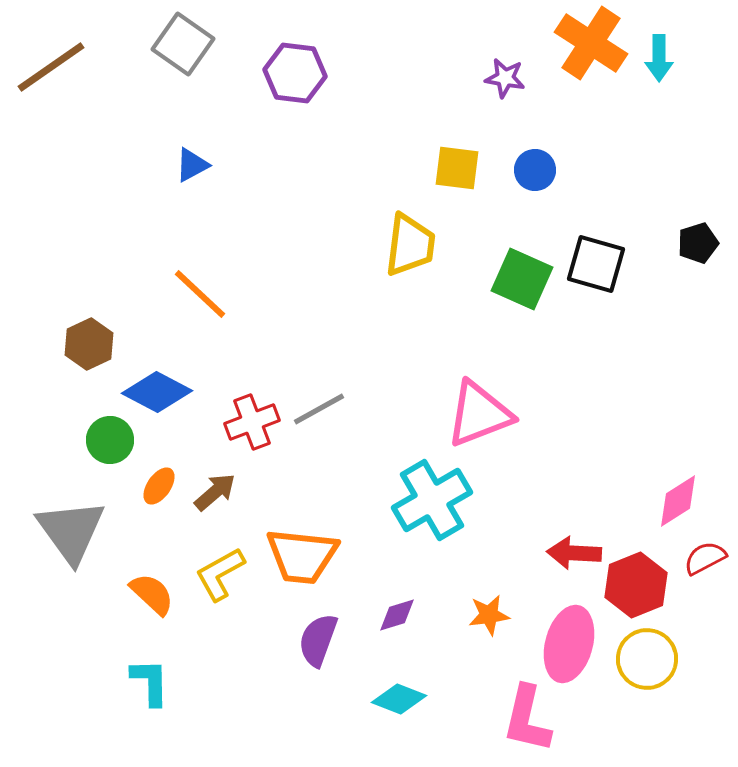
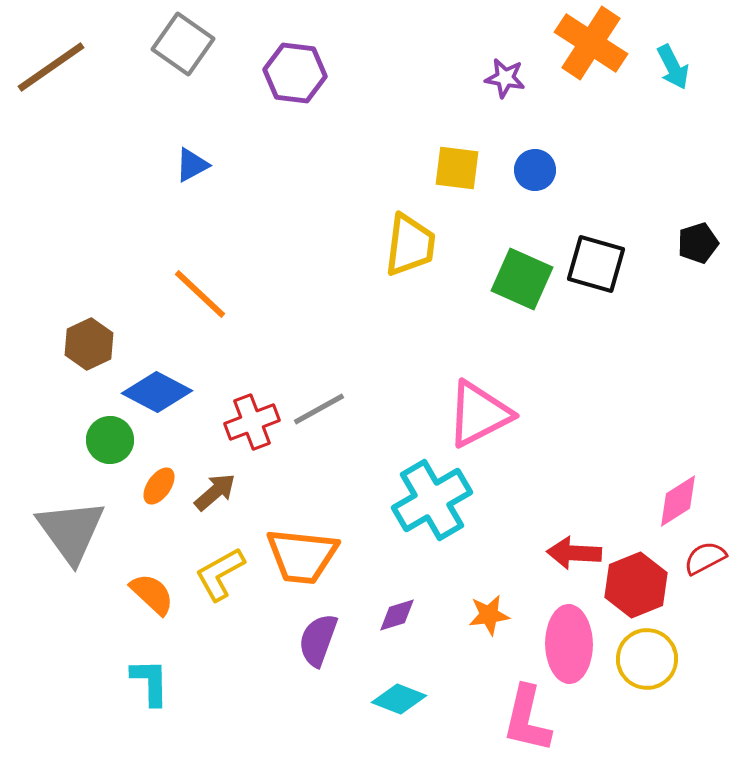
cyan arrow: moved 14 px right, 9 px down; rotated 27 degrees counterclockwise
pink triangle: rotated 6 degrees counterclockwise
pink ellipse: rotated 16 degrees counterclockwise
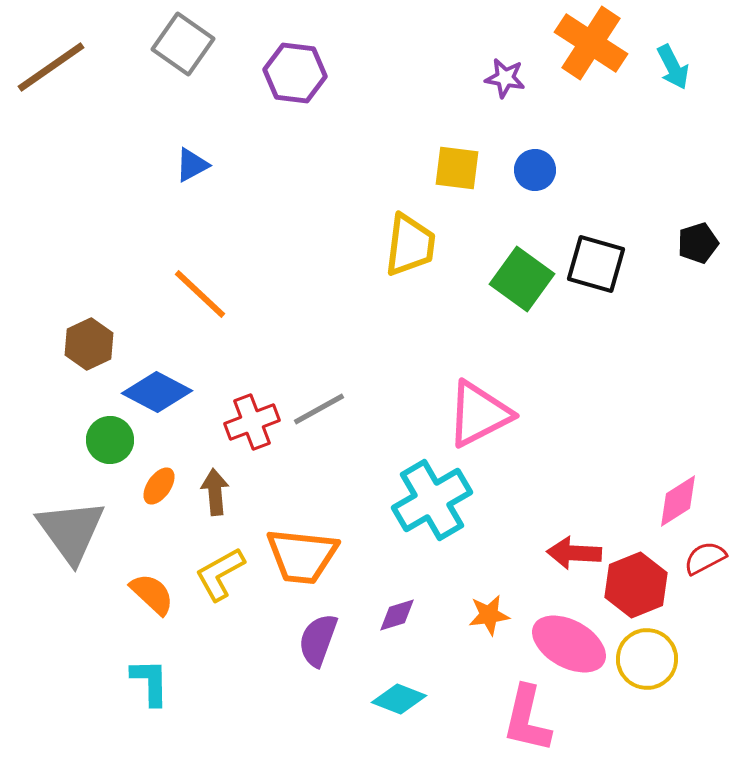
green square: rotated 12 degrees clockwise
brown arrow: rotated 54 degrees counterclockwise
pink ellipse: rotated 60 degrees counterclockwise
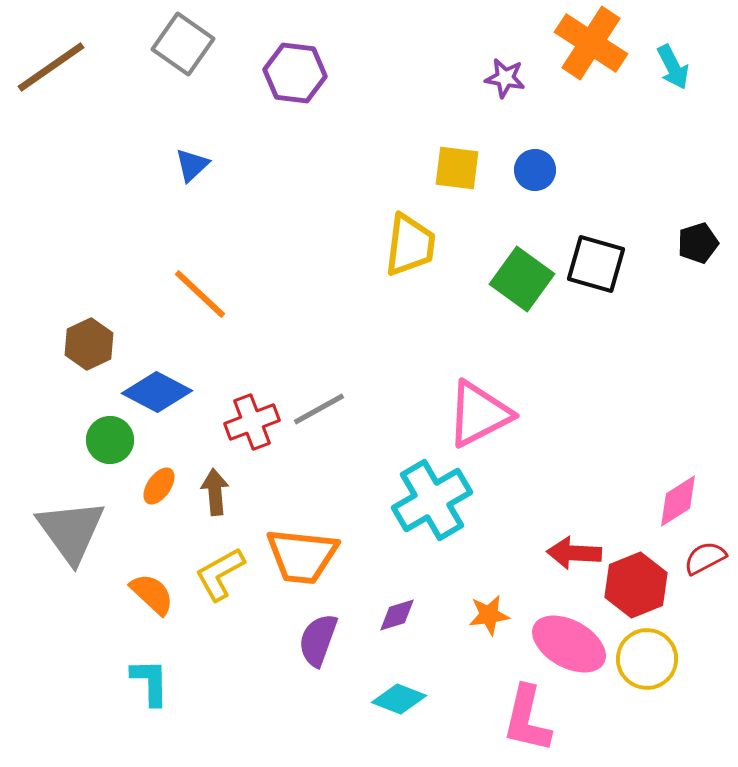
blue triangle: rotated 15 degrees counterclockwise
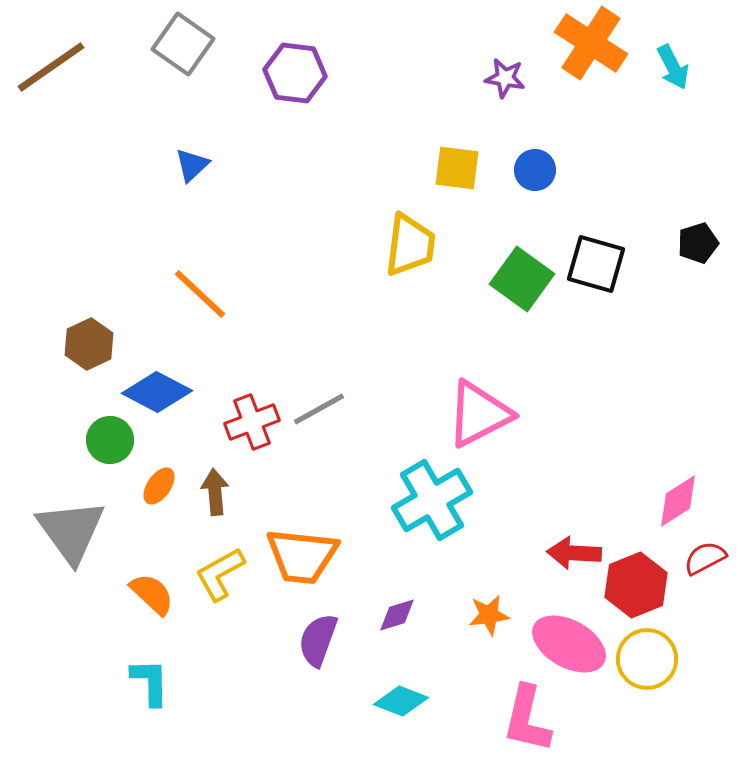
cyan diamond: moved 2 px right, 2 px down
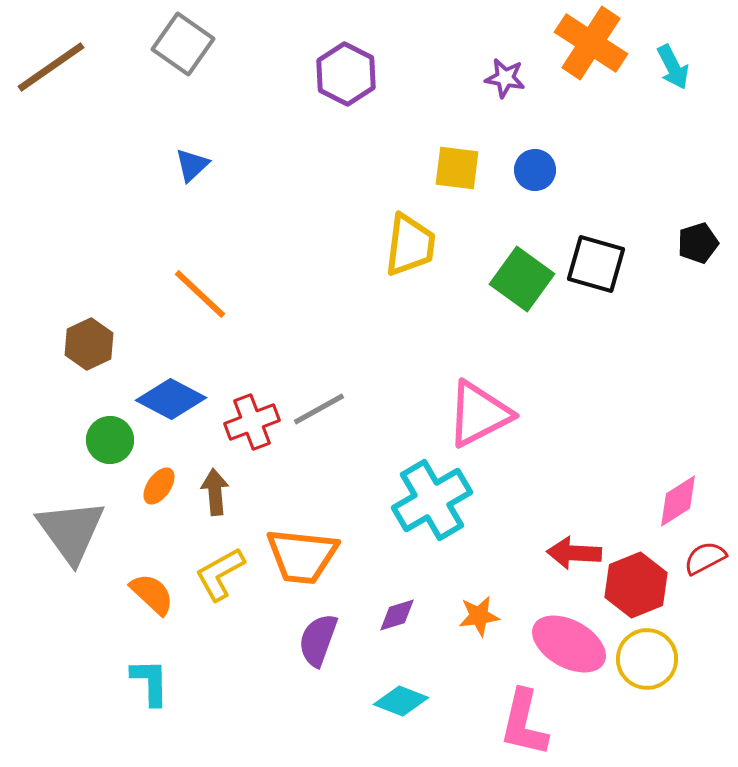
purple hexagon: moved 51 px right, 1 px down; rotated 20 degrees clockwise
blue diamond: moved 14 px right, 7 px down
orange star: moved 10 px left, 1 px down
pink L-shape: moved 3 px left, 4 px down
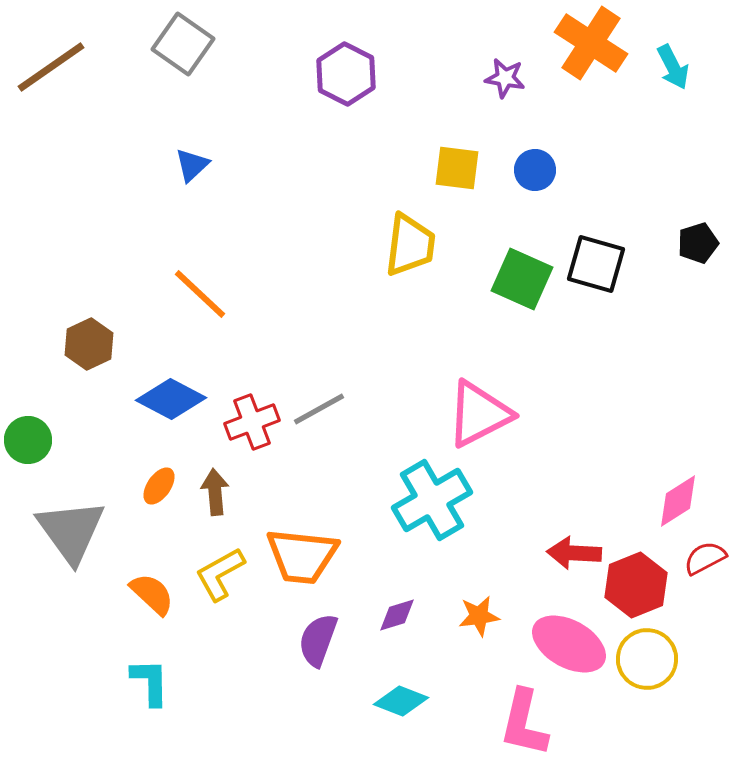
green square: rotated 12 degrees counterclockwise
green circle: moved 82 px left
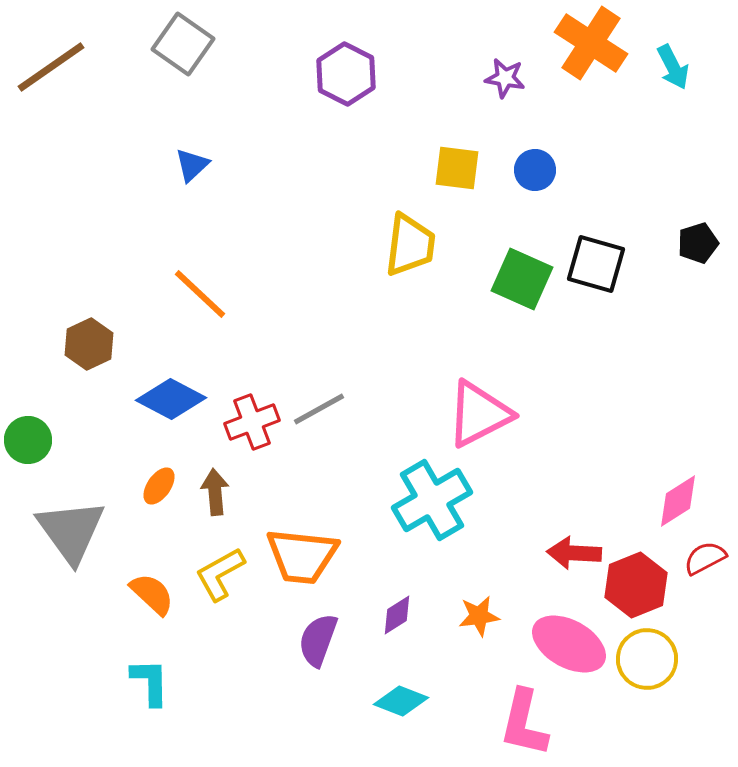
purple diamond: rotated 15 degrees counterclockwise
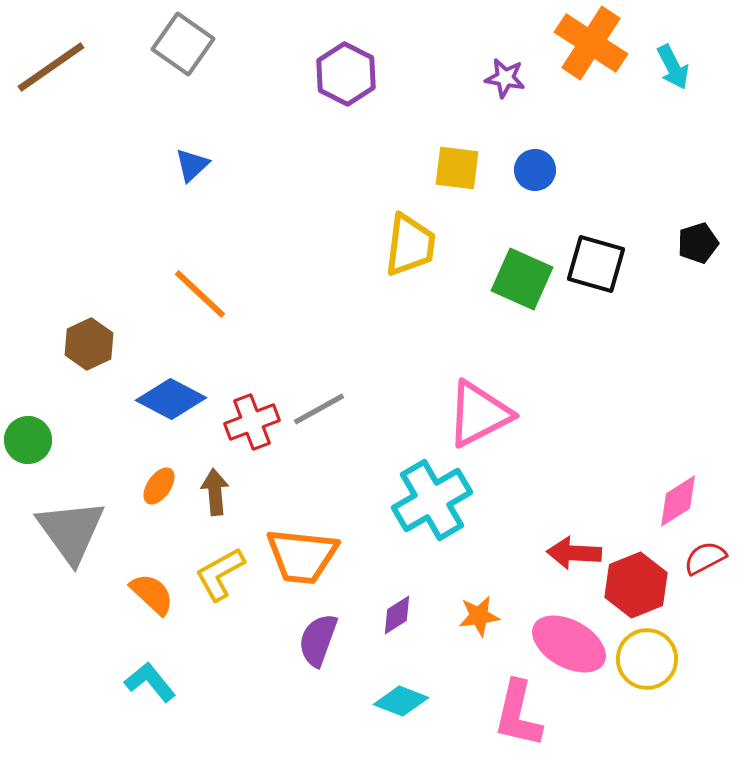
cyan L-shape: rotated 38 degrees counterclockwise
pink L-shape: moved 6 px left, 9 px up
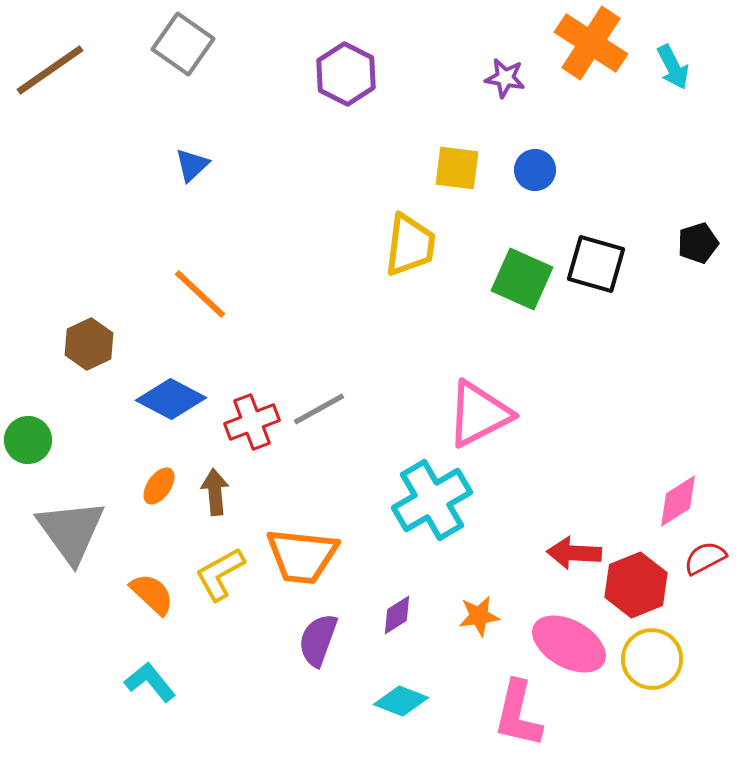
brown line: moved 1 px left, 3 px down
yellow circle: moved 5 px right
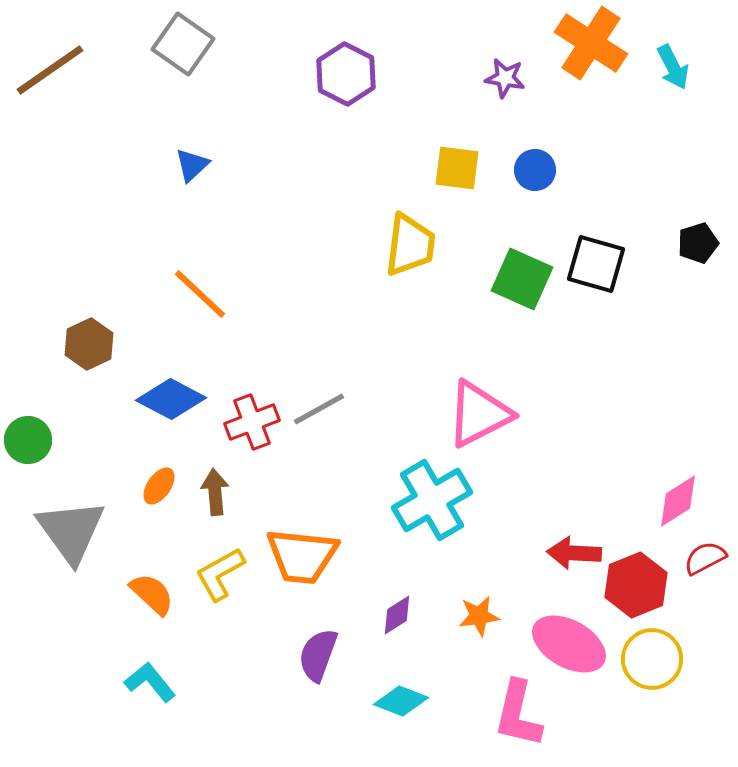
purple semicircle: moved 15 px down
